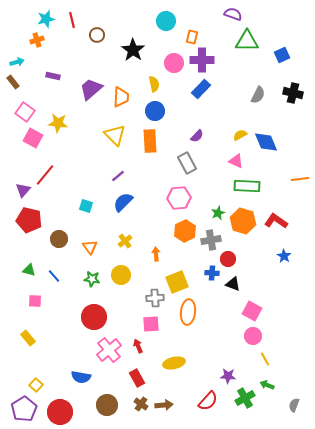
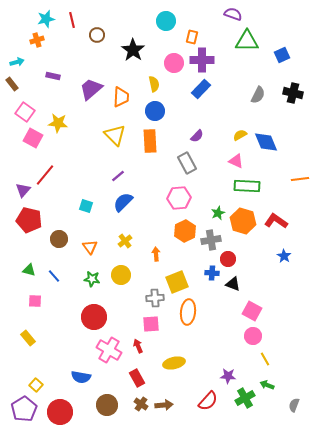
brown rectangle at (13, 82): moved 1 px left, 2 px down
pink cross at (109, 350): rotated 20 degrees counterclockwise
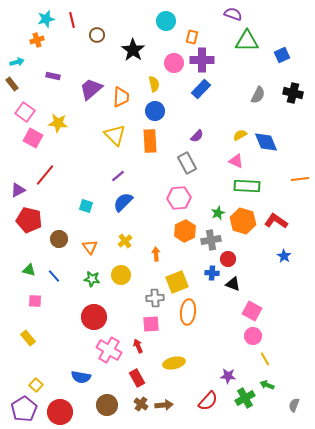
purple triangle at (23, 190): moved 5 px left; rotated 21 degrees clockwise
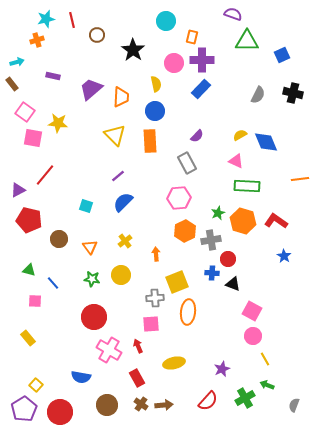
yellow semicircle at (154, 84): moved 2 px right
pink square at (33, 138): rotated 18 degrees counterclockwise
blue line at (54, 276): moved 1 px left, 7 px down
purple star at (228, 376): moved 6 px left, 7 px up; rotated 28 degrees counterclockwise
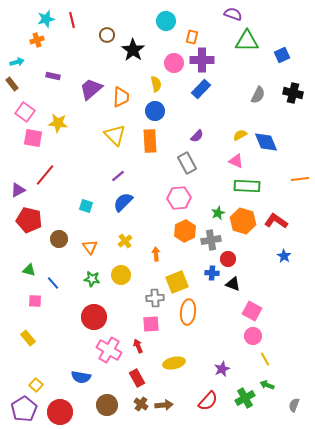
brown circle at (97, 35): moved 10 px right
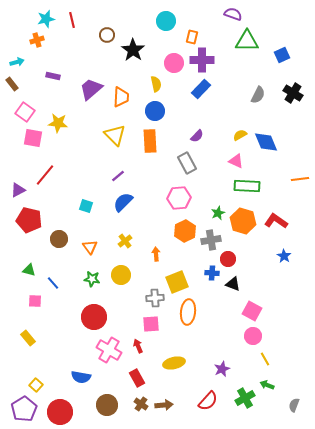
black cross at (293, 93): rotated 18 degrees clockwise
